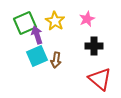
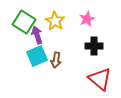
green square: moved 1 px left, 1 px up; rotated 35 degrees counterclockwise
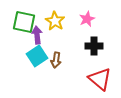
green square: rotated 20 degrees counterclockwise
purple arrow: rotated 12 degrees clockwise
cyan square: rotated 10 degrees counterclockwise
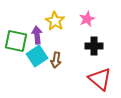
green square: moved 8 px left, 19 px down
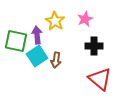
pink star: moved 2 px left
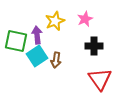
yellow star: rotated 18 degrees clockwise
red triangle: rotated 15 degrees clockwise
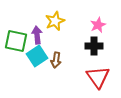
pink star: moved 13 px right, 6 px down
red triangle: moved 2 px left, 2 px up
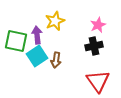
black cross: rotated 12 degrees counterclockwise
red triangle: moved 4 px down
